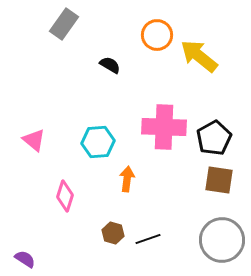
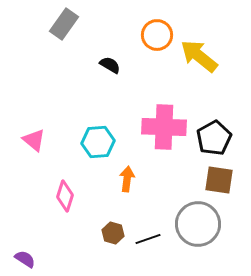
gray circle: moved 24 px left, 16 px up
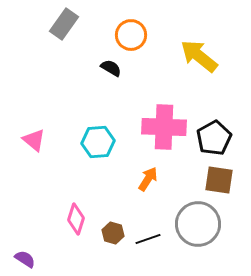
orange circle: moved 26 px left
black semicircle: moved 1 px right, 3 px down
orange arrow: moved 21 px right; rotated 25 degrees clockwise
pink diamond: moved 11 px right, 23 px down
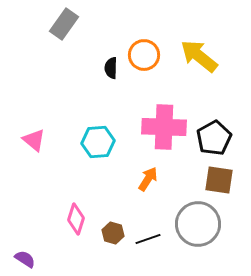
orange circle: moved 13 px right, 20 px down
black semicircle: rotated 120 degrees counterclockwise
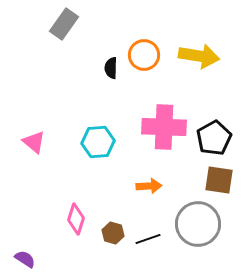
yellow arrow: rotated 150 degrees clockwise
pink triangle: moved 2 px down
orange arrow: moved 1 px right, 7 px down; rotated 55 degrees clockwise
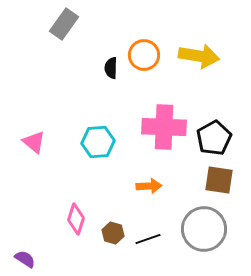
gray circle: moved 6 px right, 5 px down
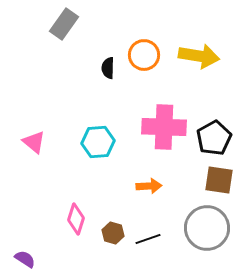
black semicircle: moved 3 px left
gray circle: moved 3 px right, 1 px up
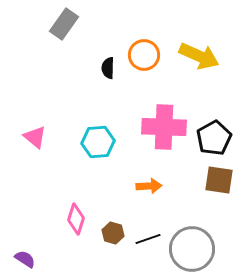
yellow arrow: rotated 15 degrees clockwise
pink triangle: moved 1 px right, 5 px up
gray circle: moved 15 px left, 21 px down
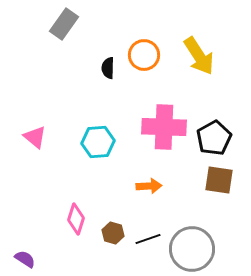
yellow arrow: rotated 33 degrees clockwise
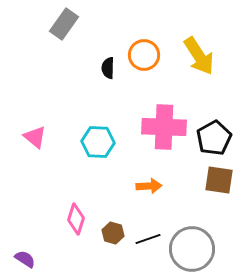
cyan hexagon: rotated 8 degrees clockwise
